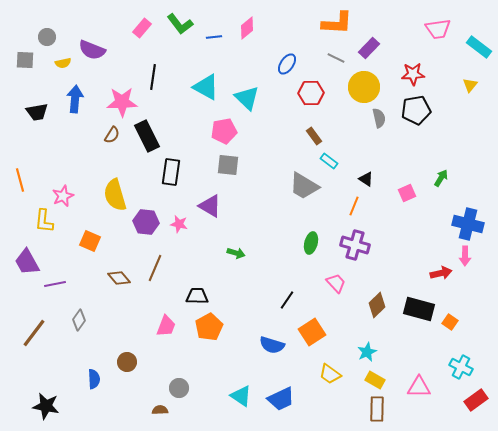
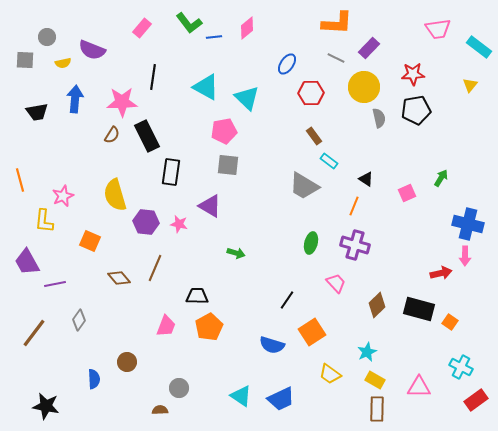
green L-shape at (180, 24): moved 9 px right, 1 px up
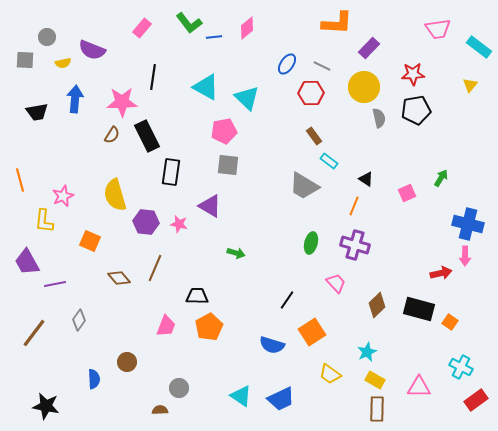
gray line at (336, 58): moved 14 px left, 8 px down
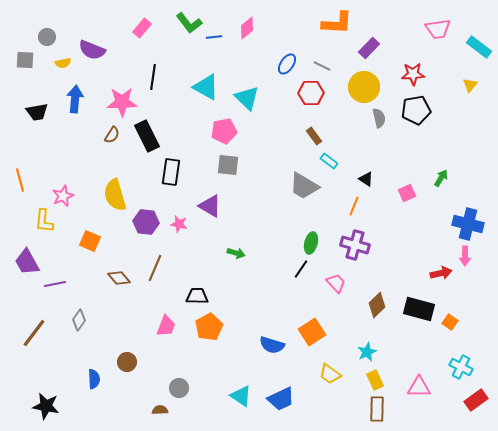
black line at (287, 300): moved 14 px right, 31 px up
yellow rectangle at (375, 380): rotated 36 degrees clockwise
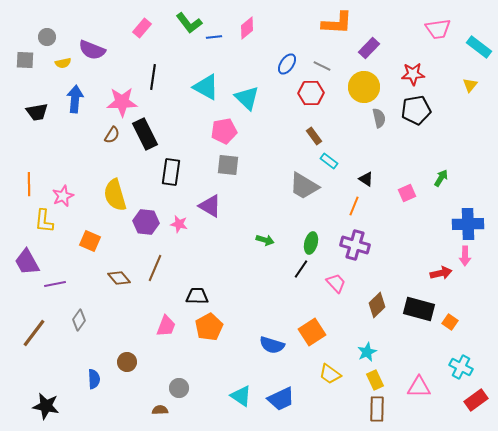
black rectangle at (147, 136): moved 2 px left, 2 px up
orange line at (20, 180): moved 9 px right, 4 px down; rotated 15 degrees clockwise
blue cross at (468, 224): rotated 16 degrees counterclockwise
green arrow at (236, 253): moved 29 px right, 13 px up
